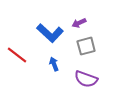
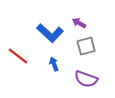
purple arrow: rotated 56 degrees clockwise
red line: moved 1 px right, 1 px down
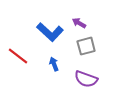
blue L-shape: moved 1 px up
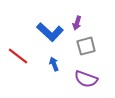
purple arrow: moved 2 px left; rotated 104 degrees counterclockwise
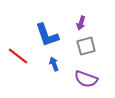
purple arrow: moved 4 px right
blue L-shape: moved 3 px left, 3 px down; rotated 28 degrees clockwise
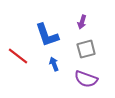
purple arrow: moved 1 px right, 1 px up
gray square: moved 3 px down
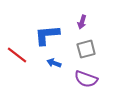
blue L-shape: rotated 104 degrees clockwise
red line: moved 1 px left, 1 px up
blue arrow: moved 1 px up; rotated 48 degrees counterclockwise
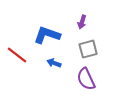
blue L-shape: rotated 24 degrees clockwise
gray square: moved 2 px right
purple semicircle: rotated 45 degrees clockwise
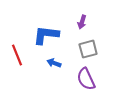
blue L-shape: moved 1 px left; rotated 12 degrees counterclockwise
red line: rotated 30 degrees clockwise
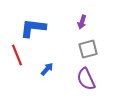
blue L-shape: moved 13 px left, 7 px up
blue arrow: moved 7 px left, 6 px down; rotated 112 degrees clockwise
